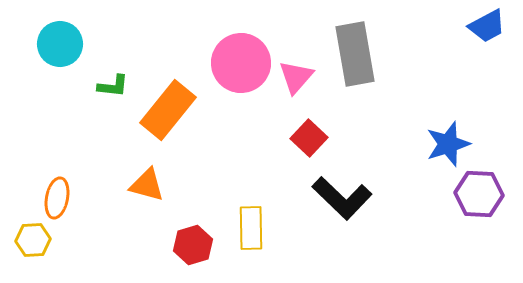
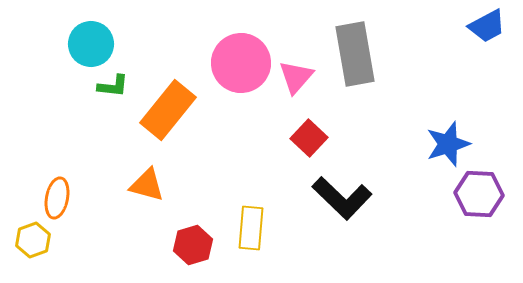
cyan circle: moved 31 px right
yellow rectangle: rotated 6 degrees clockwise
yellow hexagon: rotated 16 degrees counterclockwise
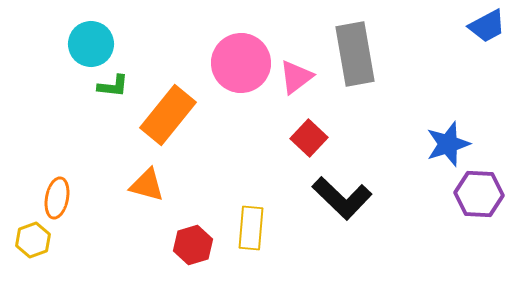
pink triangle: rotated 12 degrees clockwise
orange rectangle: moved 5 px down
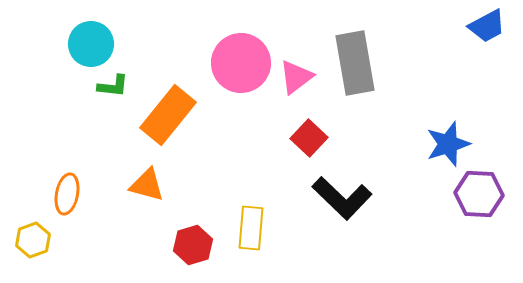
gray rectangle: moved 9 px down
orange ellipse: moved 10 px right, 4 px up
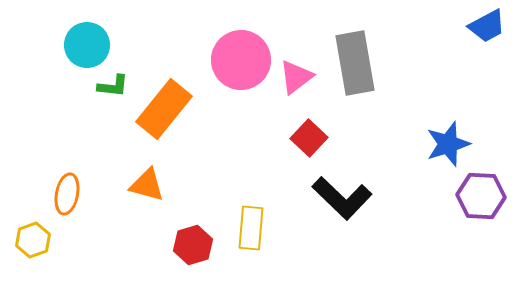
cyan circle: moved 4 px left, 1 px down
pink circle: moved 3 px up
orange rectangle: moved 4 px left, 6 px up
purple hexagon: moved 2 px right, 2 px down
